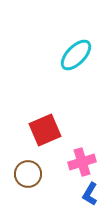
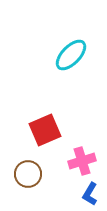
cyan ellipse: moved 5 px left
pink cross: moved 1 px up
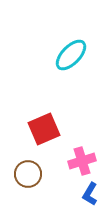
red square: moved 1 px left, 1 px up
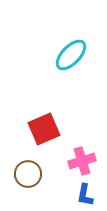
blue L-shape: moved 5 px left, 1 px down; rotated 20 degrees counterclockwise
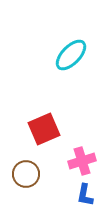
brown circle: moved 2 px left
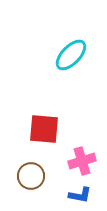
red square: rotated 28 degrees clockwise
brown circle: moved 5 px right, 2 px down
blue L-shape: moved 5 px left; rotated 90 degrees counterclockwise
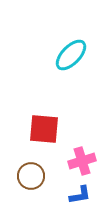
blue L-shape: rotated 20 degrees counterclockwise
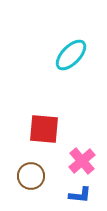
pink cross: rotated 24 degrees counterclockwise
blue L-shape: rotated 15 degrees clockwise
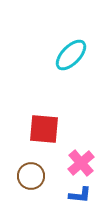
pink cross: moved 1 px left, 2 px down
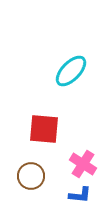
cyan ellipse: moved 16 px down
pink cross: moved 2 px right, 1 px down; rotated 16 degrees counterclockwise
